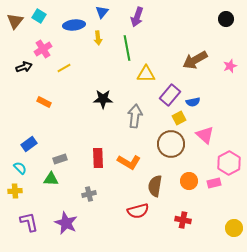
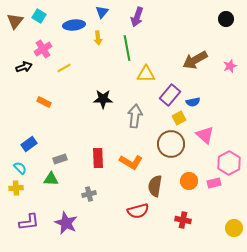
orange L-shape: moved 2 px right
yellow cross: moved 1 px right, 3 px up
purple L-shape: rotated 95 degrees clockwise
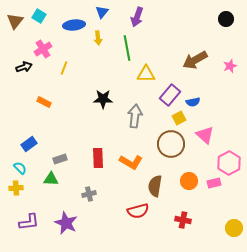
yellow line: rotated 40 degrees counterclockwise
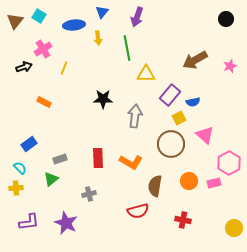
green triangle: rotated 42 degrees counterclockwise
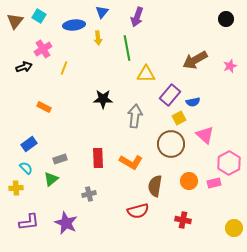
orange rectangle: moved 5 px down
cyan semicircle: moved 6 px right
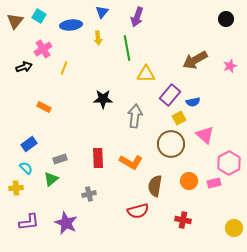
blue ellipse: moved 3 px left
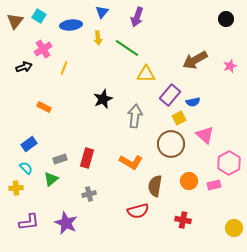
green line: rotated 45 degrees counterclockwise
black star: rotated 24 degrees counterclockwise
red rectangle: moved 11 px left; rotated 18 degrees clockwise
pink rectangle: moved 2 px down
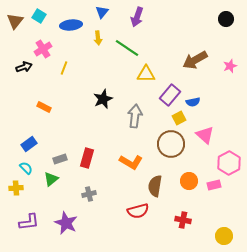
yellow circle: moved 10 px left, 8 px down
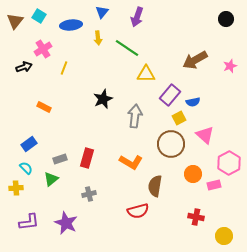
orange circle: moved 4 px right, 7 px up
red cross: moved 13 px right, 3 px up
